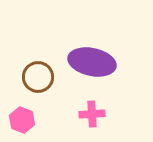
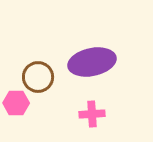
purple ellipse: rotated 24 degrees counterclockwise
pink hexagon: moved 6 px left, 17 px up; rotated 20 degrees counterclockwise
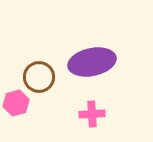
brown circle: moved 1 px right
pink hexagon: rotated 15 degrees counterclockwise
